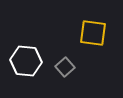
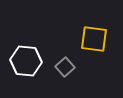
yellow square: moved 1 px right, 6 px down
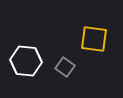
gray square: rotated 12 degrees counterclockwise
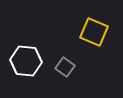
yellow square: moved 7 px up; rotated 16 degrees clockwise
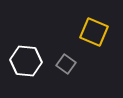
gray square: moved 1 px right, 3 px up
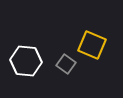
yellow square: moved 2 px left, 13 px down
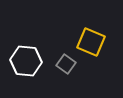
yellow square: moved 1 px left, 3 px up
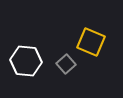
gray square: rotated 12 degrees clockwise
